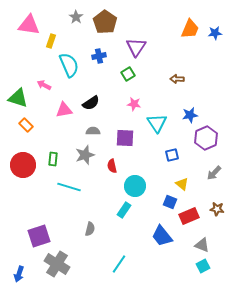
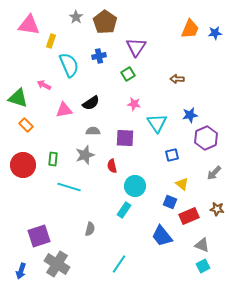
blue arrow at (19, 274): moved 2 px right, 3 px up
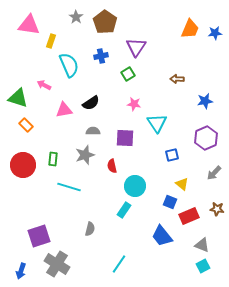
blue cross at (99, 56): moved 2 px right
blue star at (190, 115): moved 15 px right, 14 px up
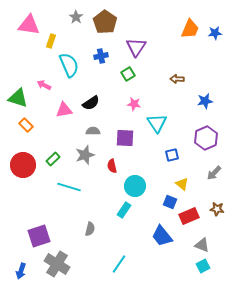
green rectangle at (53, 159): rotated 40 degrees clockwise
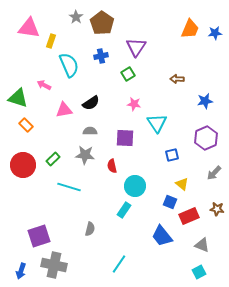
brown pentagon at (105, 22): moved 3 px left, 1 px down
pink triangle at (29, 25): moved 3 px down
gray semicircle at (93, 131): moved 3 px left
gray star at (85, 155): rotated 24 degrees clockwise
gray cross at (57, 264): moved 3 px left, 1 px down; rotated 20 degrees counterclockwise
cyan square at (203, 266): moved 4 px left, 6 px down
